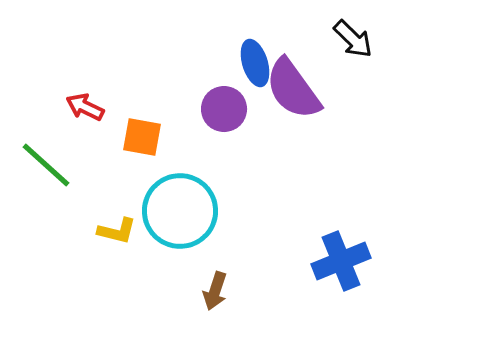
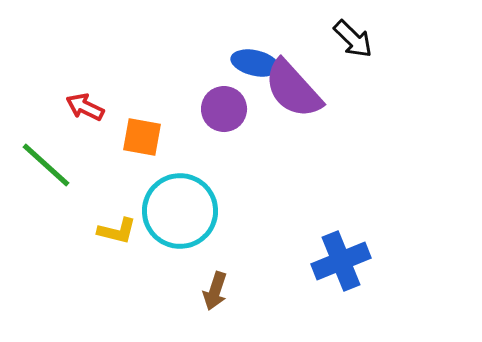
blue ellipse: rotated 60 degrees counterclockwise
purple semicircle: rotated 6 degrees counterclockwise
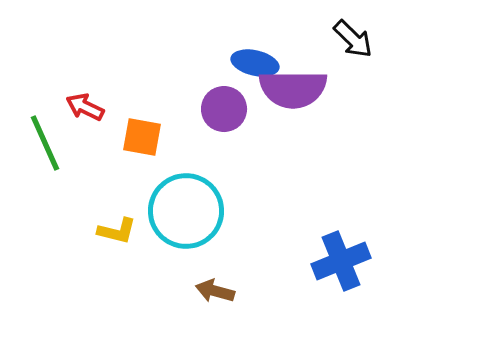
purple semicircle: rotated 48 degrees counterclockwise
green line: moved 1 px left, 22 px up; rotated 24 degrees clockwise
cyan circle: moved 6 px right
brown arrow: rotated 87 degrees clockwise
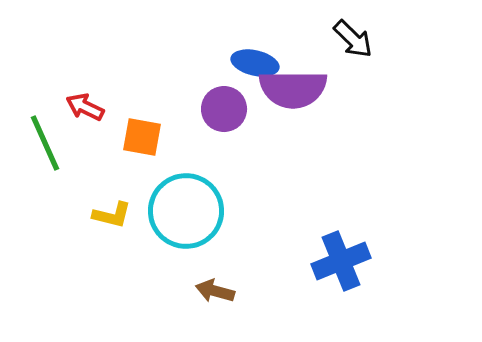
yellow L-shape: moved 5 px left, 16 px up
